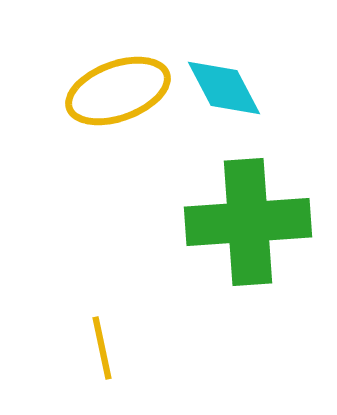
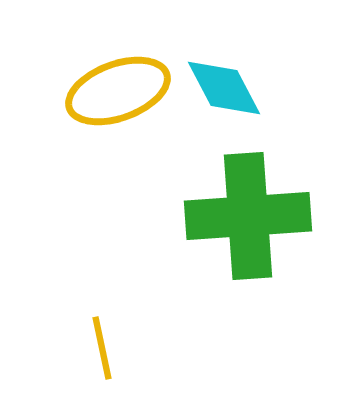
green cross: moved 6 px up
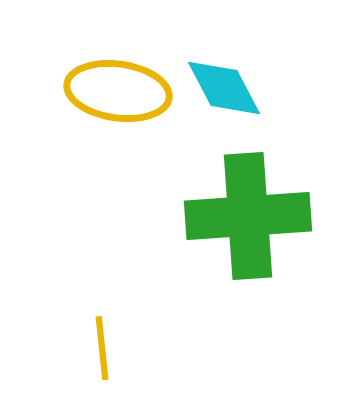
yellow ellipse: rotated 28 degrees clockwise
yellow line: rotated 6 degrees clockwise
